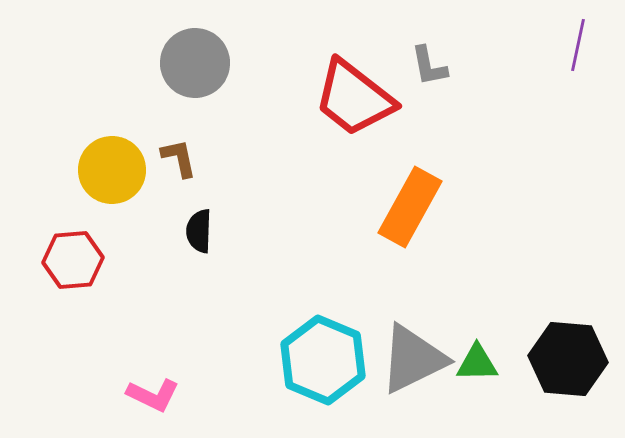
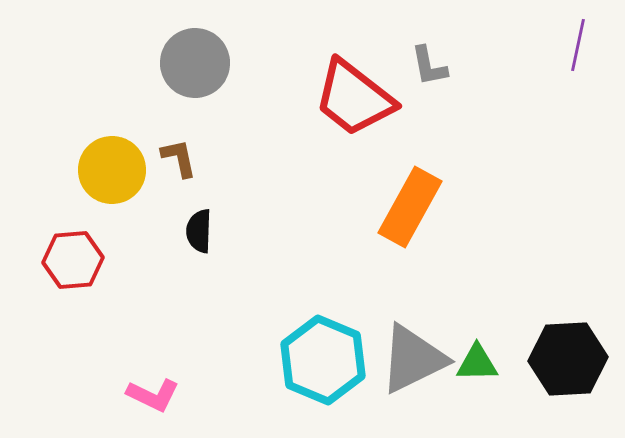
black hexagon: rotated 8 degrees counterclockwise
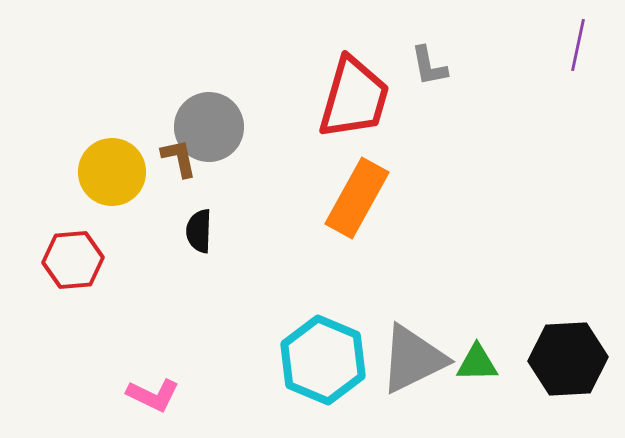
gray circle: moved 14 px right, 64 px down
red trapezoid: rotated 112 degrees counterclockwise
yellow circle: moved 2 px down
orange rectangle: moved 53 px left, 9 px up
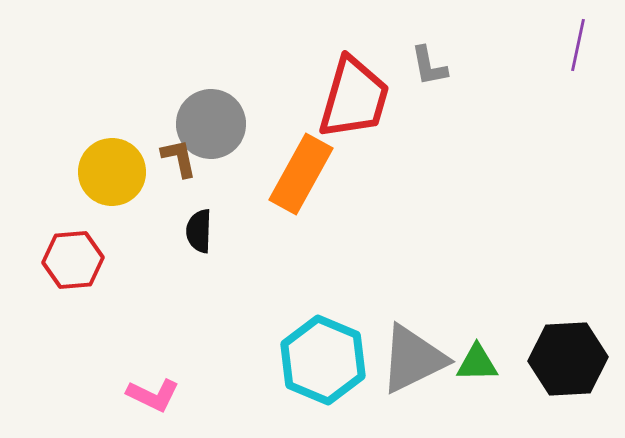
gray circle: moved 2 px right, 3 px up
orange rectangle: moved 56 px left, 24 px up
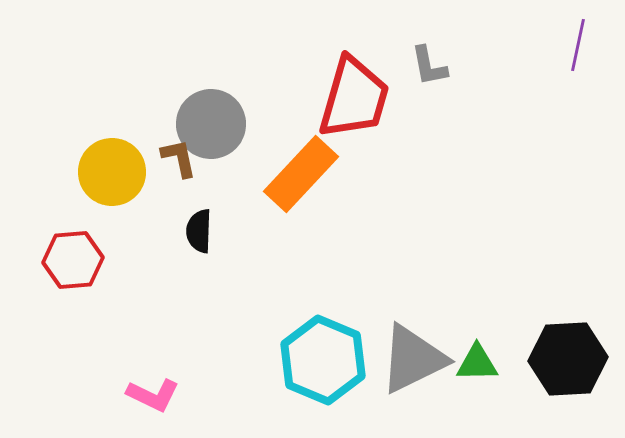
orange rectangle: rotated 14 degrees clockwise
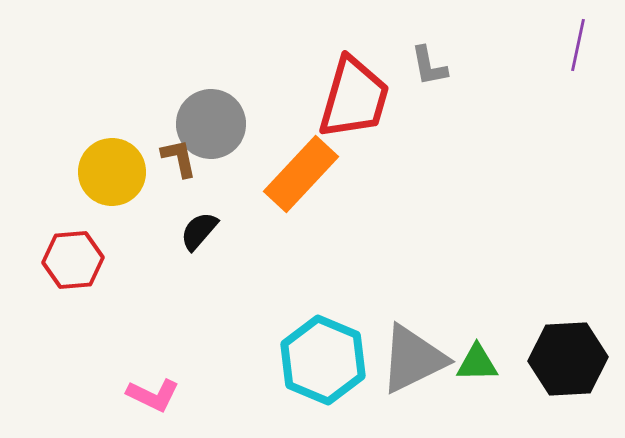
black semicircle: rotated 39 degrees clockwise
